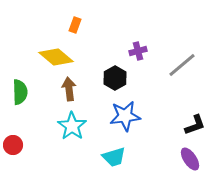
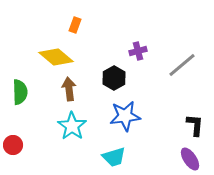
black hexagon: moved 1 px left
black L-shape: rotated 65 degrees counterclockwise
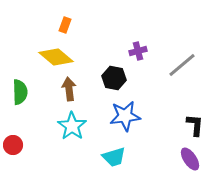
orange rectangle: moved 10 px left
black hexagon: rotated 20 degrees counterclockwise
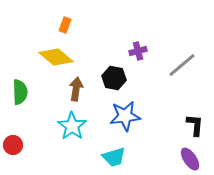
brown arrow: moved 7 px right; rotated 15 degrees clockwise
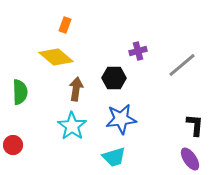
black hexagon: rotated 10 degrees counterclockwise
blue star: moved 4 px left, 3 px down
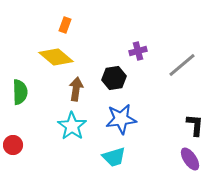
black hexagon: rotated 10 degrees counterclockwise
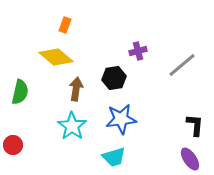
green semicircle: rotated 15 degrees clockwise
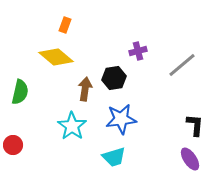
brown arrow: moved 9 px right
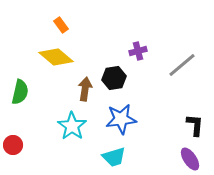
orange rectangle: moved 4 px left; rotated 56 degrees counterclockwise
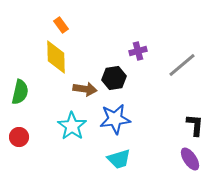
yellow diamond: rotated 48 degrees clockwise
brown arrow: rotated 90 degrees clockwise
blue star: moved 6 px left
red circle: moved 6 px right, 8 px up
cyan trapezoid: moved 5 px right, 2 px down
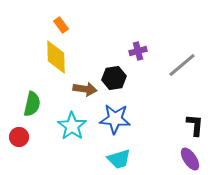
green semicircle: moved 12 px right, 12 px down
blue star: rotated 12 degrees clockwise
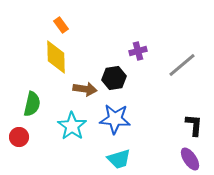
black L-shape: moved 1 px left
